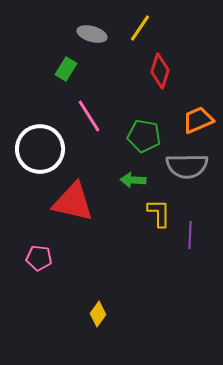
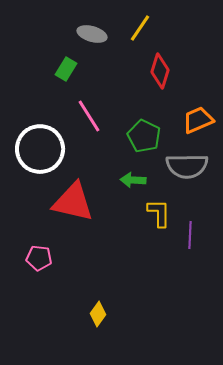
green pentagon: rotated 16 degrees clockwise
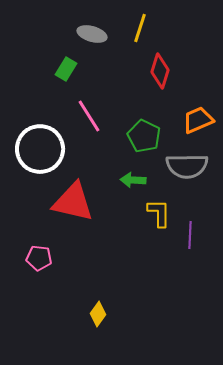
yellow line: rotated 16 degrees counterclockwise
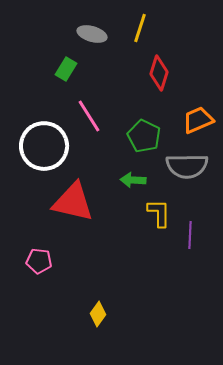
red diamond: moved 1 px left, 2 px down
white circle: moved 4 px right, 3 px up
pink pentagon: moved 3 px down
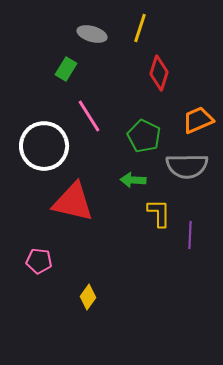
yellow diamond: moved 10 px left, 17 px up
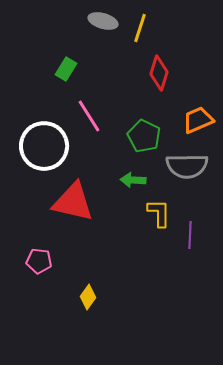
gray ellipse: moved 11 px right, 13 px up
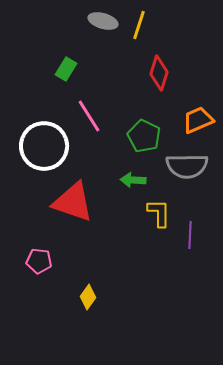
yellow line: moved 1 px left, 3 px up
red triangle: rotated 6 degrees clockwise
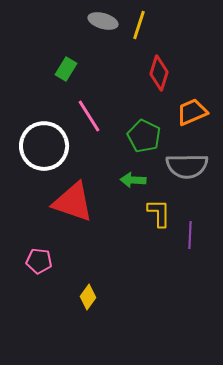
orange trapezoid: moved 6 px left, 8 px up
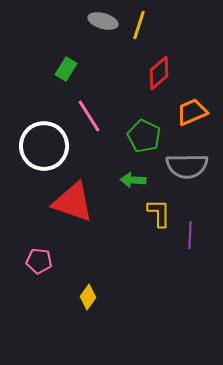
red diamond: rotated 32 degrees clockwise
